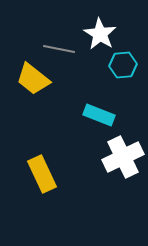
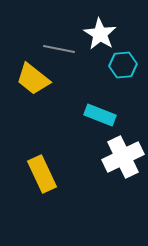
cyan rectangle: moved 1 px right
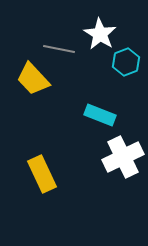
cyan hexagon: moved 3 px right, 3 px up; rotated 16 degrees counterclockwise
yellow trapezoid: rotated 9 degrees clockwise
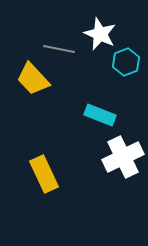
white star: rotated 8 degrees counterclockwise
yellow rectangle: moved 2 px right
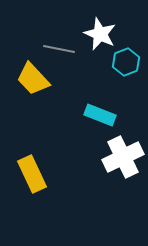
yellow rectangle: moved 12 px left
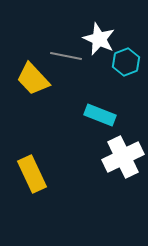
white star: moved 1 px left, 5 px down
gray line: moved 7 px right, 7 px down
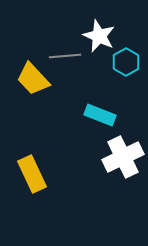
white star: moved 3 px up
gray line: moved 1 px left; rotated 16 degrees counterclockwise
cyan hexagon: rotated 8 degrees counterclockwise
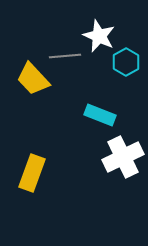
yellow rectangle: moved 1 px up; rotated 45 degrees clockwise
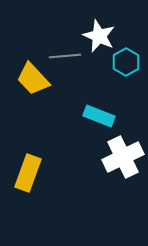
cyan rectangle: moved 1 px left, 1 px down
yellow rectangle: moved 4 px left
